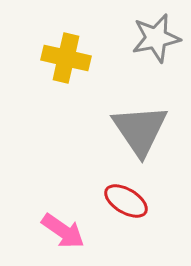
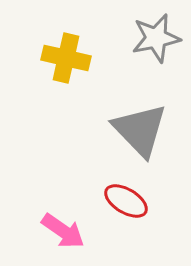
gray triangle: rotated 10 degrees counterclockwise
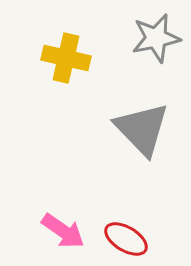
gray triangle: moved 2 px right, 1 px up
red ellipse: moved 38 px down
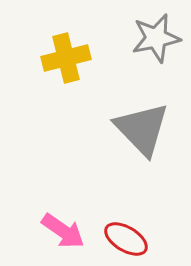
yellow cross: rotated 27 degrees counterclockwise
